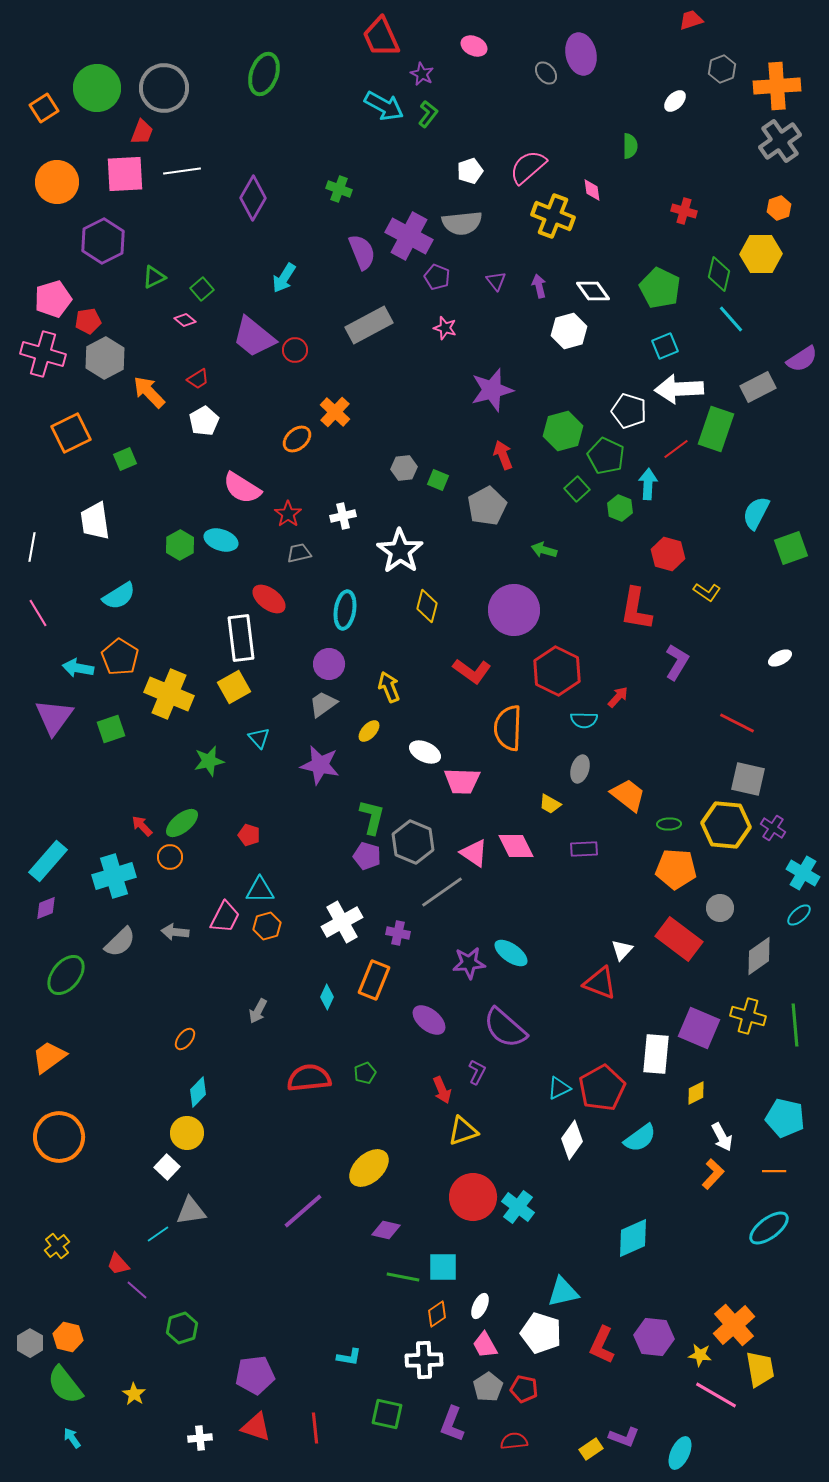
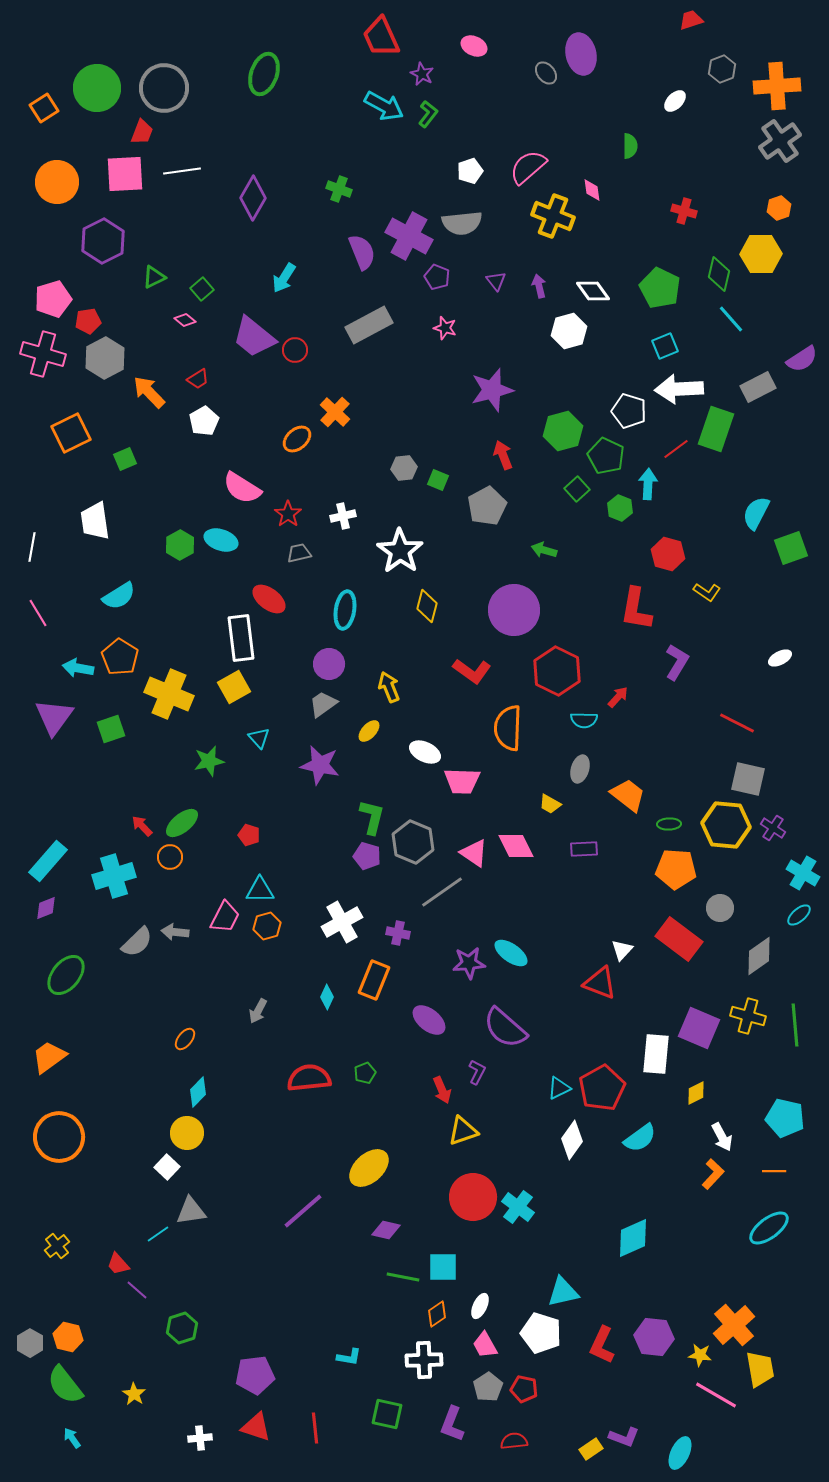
gray semicircle at (120, 942): moved 17 px right
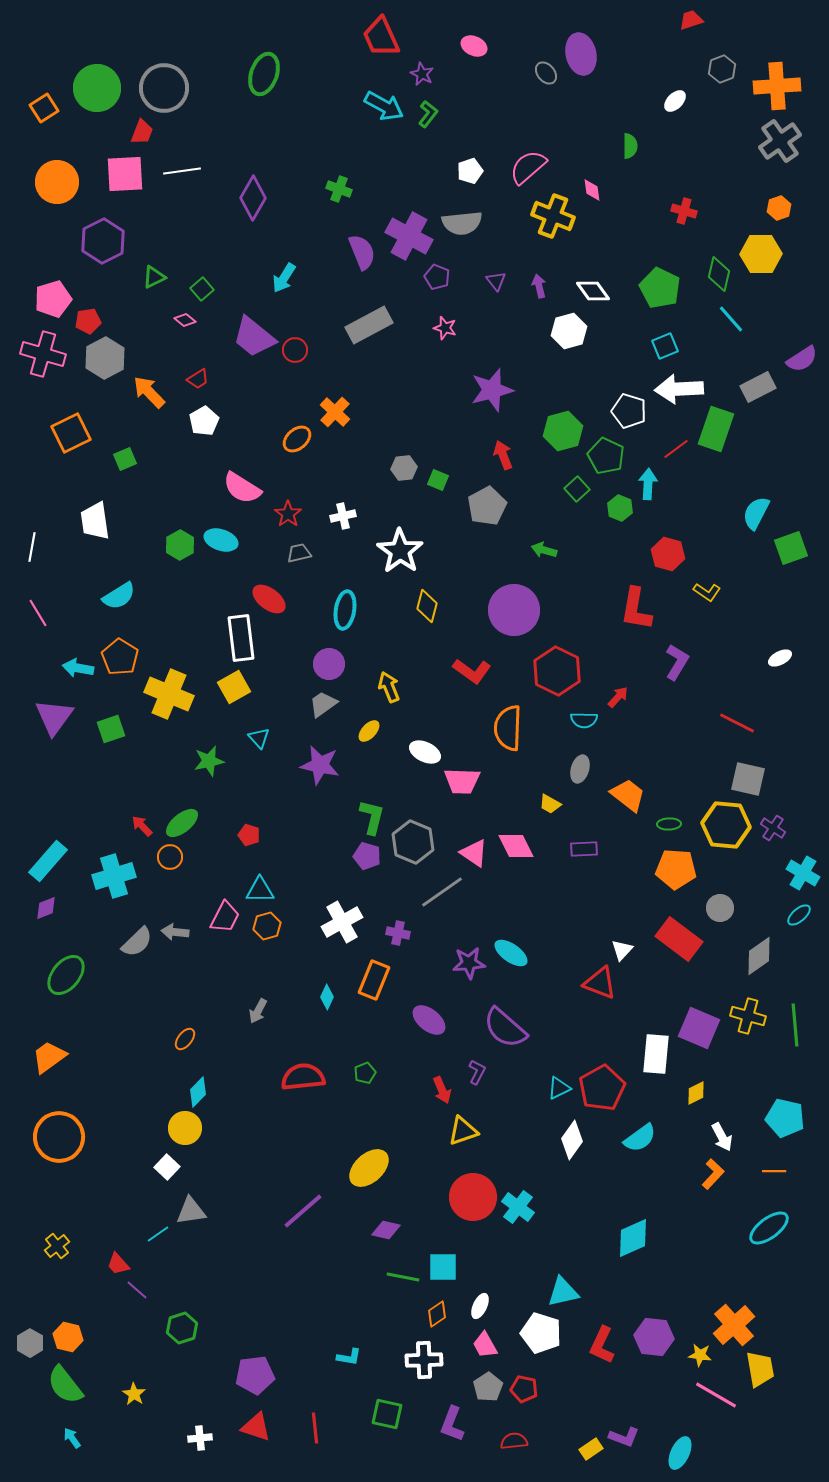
red semicircle at (309, 1078): moved 6 px left, 1 px up
yellow circle at (187, 1133): moved 2 px left, 5 px up
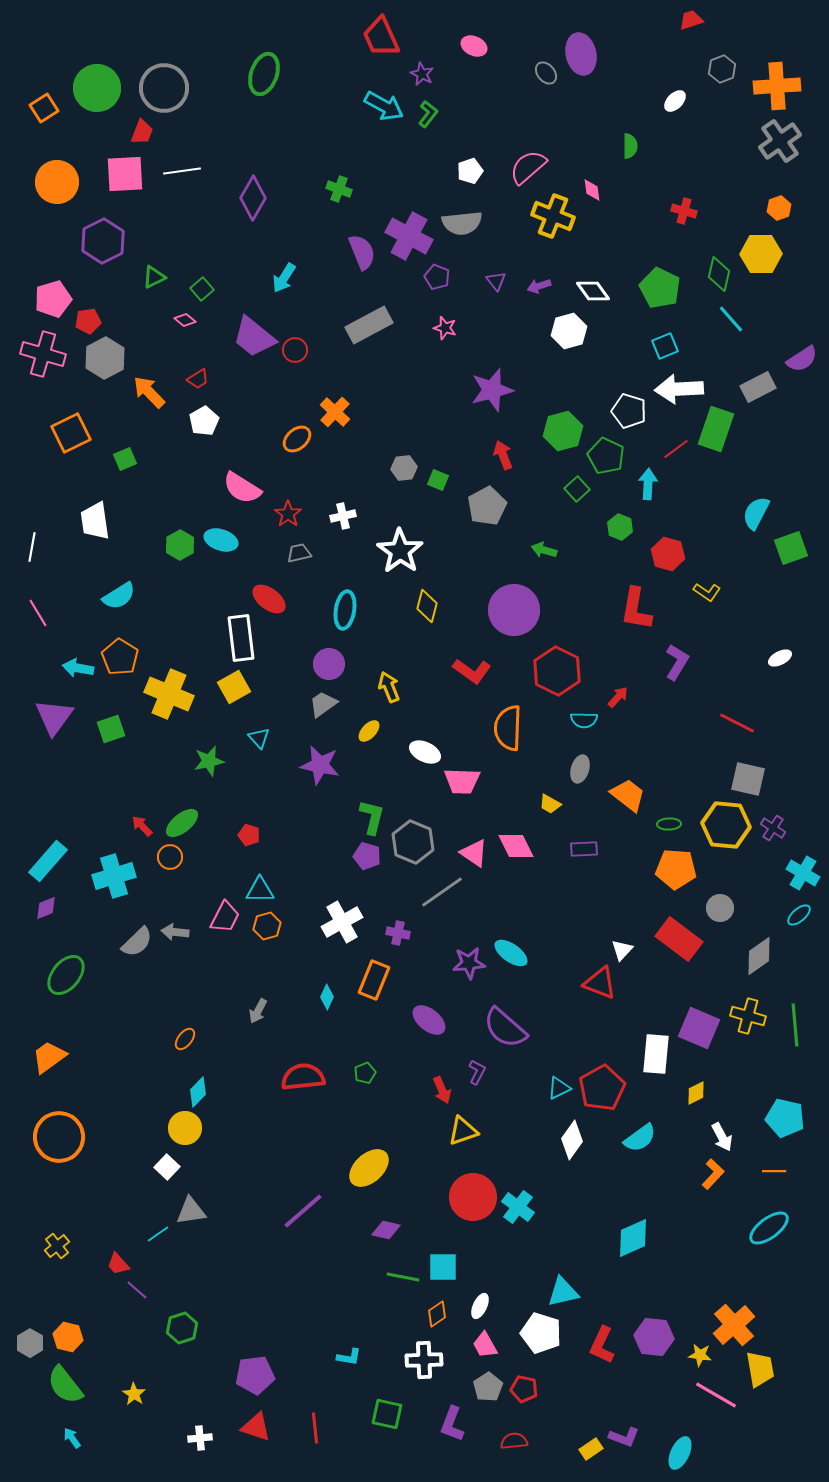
purple arrow at (539, 286): rotated 95 degrees counterclockwise
green hexagon at (620, 508): moved 19 px down
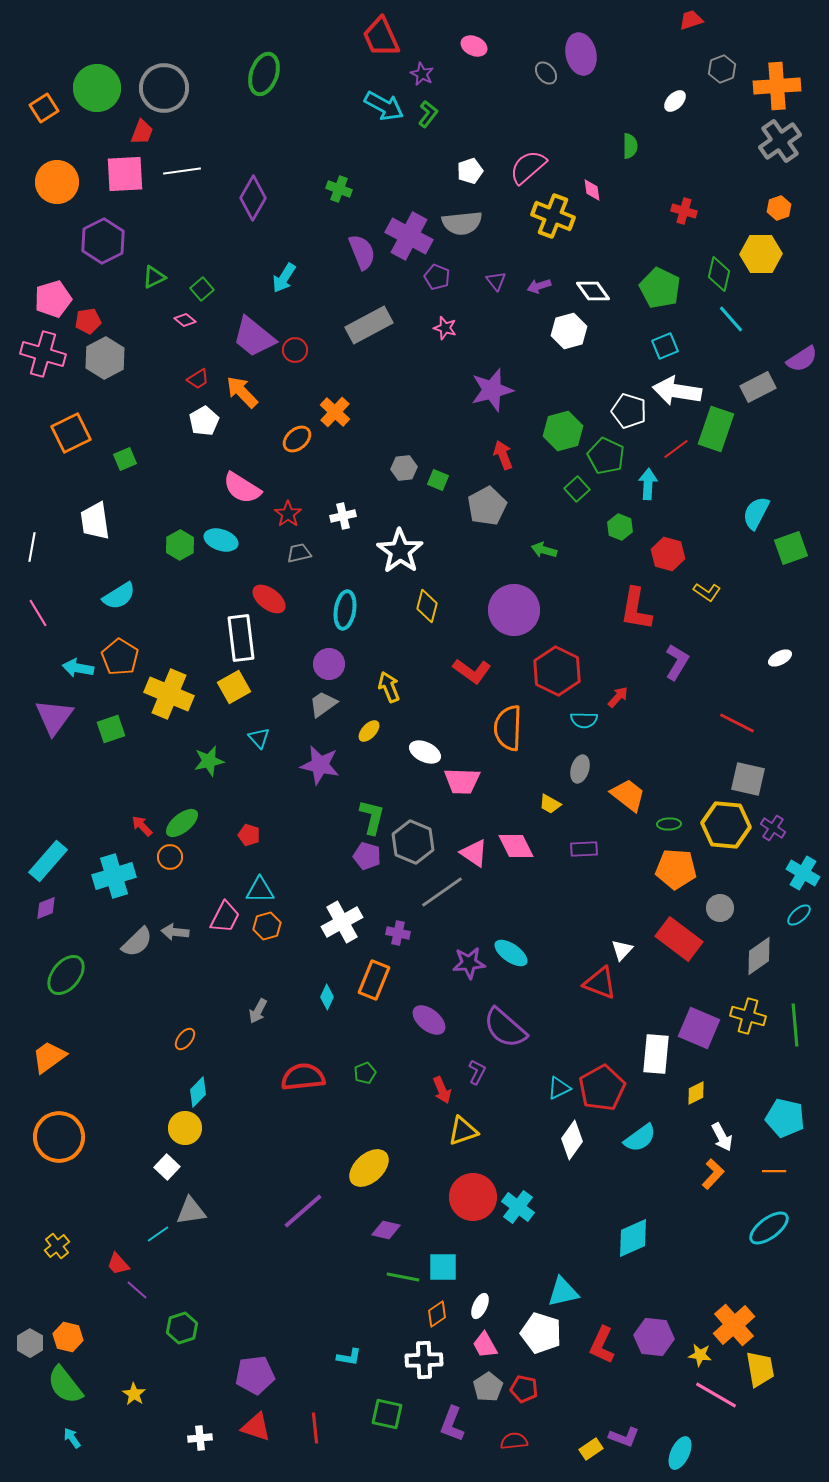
white arrow at (679, 389): moved 2 px left, 2 px down; rotated 12 degrees clockwise
orange arrow at (149, 392): moved 93 px right
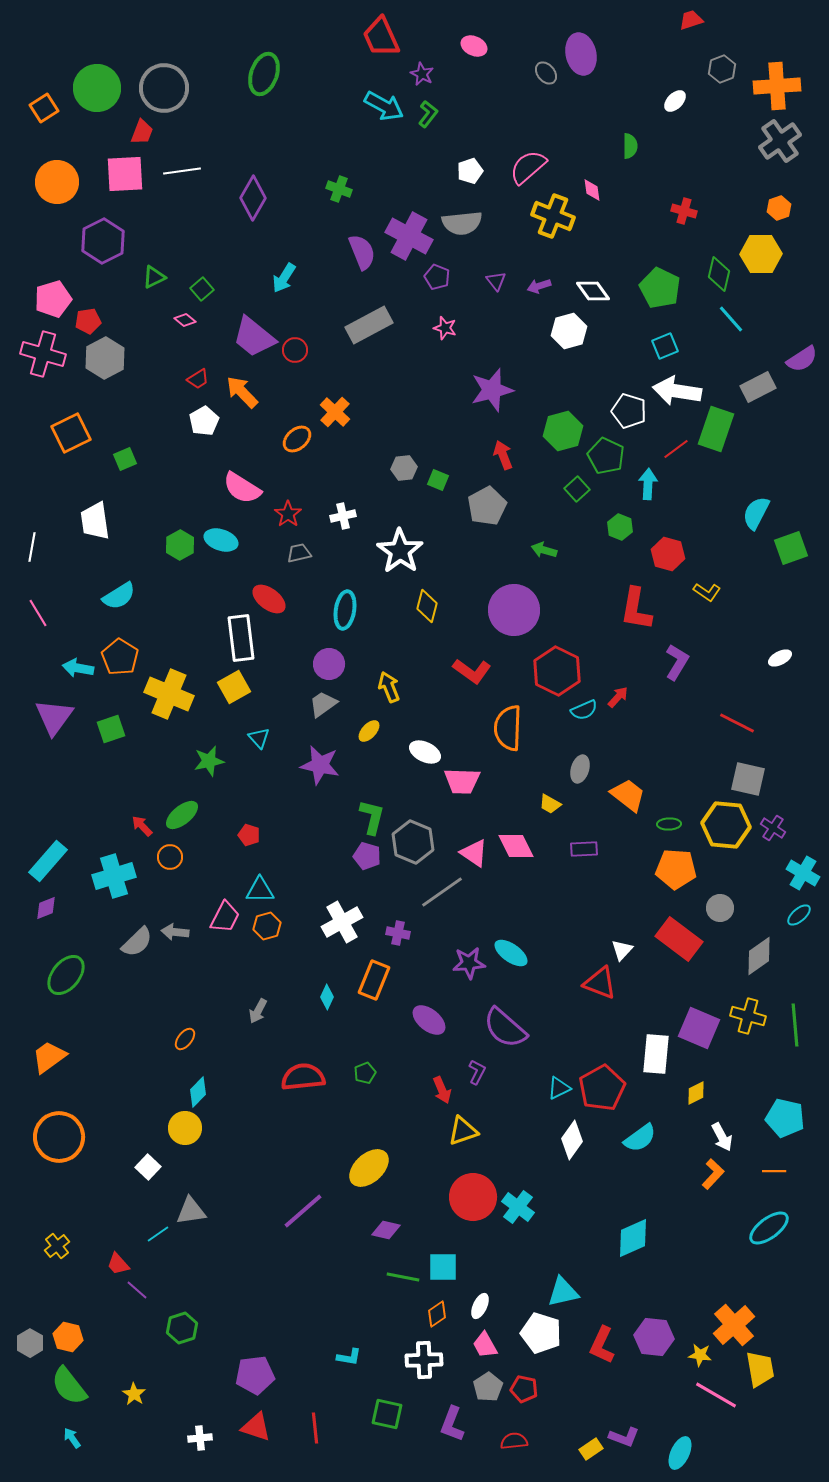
cyan semicircle at (584, 720): moved 10 px up; rotated 24 degrees counterclockwise
green ellipse at (182, 823): moved 8 px up
white square at (167, 1167): moved 19 px left
green semicircle at (65, 1385): moved 4 px right, 1 px down
